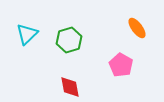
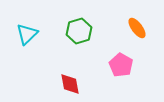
green hexagon: moved 10 px right, 9 px up
red diamond: moved 3 px up
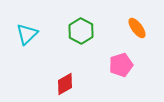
green hexagon: moved 2 px right; rotated 15 degrees counterclockwise
pink pentagon: rotated 25 degrees clockwise
red diamond: moved 5 px left; rotated 70 degrees clockwise
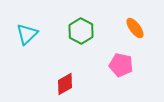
orange ellipse: moved 2 px left
pink pentagon: rotated 30 degrees clockwise
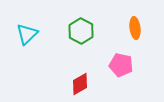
orange ellipse: rotated 30 degrees clockwise
red diamond: moved 15 px right
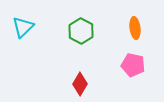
cyan triangle: moved 4 px left, 7 px up
pink pentagon: moved 12 px right
red diamond: rotated 30 degrees counterclockwise
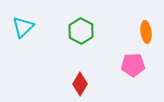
orange ellipse: moved 11 px right, 4 px down
pink pentagon: rotated 15 degrees counterclockwise
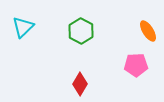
orange ellipse: moved 2 px right, 1 px up; rotated 25 degrees counterclockwise
pink pentagon: moved 3 px right
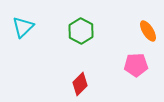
red diamond: rotated 15 degrees clockwise
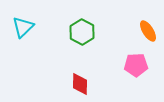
green hexagon: moved 1 px right, 1 px down
red diamond: rotated 45 degrees counterclockwise
